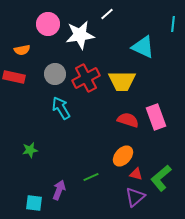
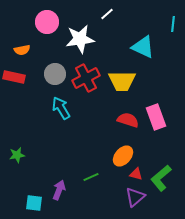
pink circle: moved 1 px left, 2 px up
white star: moved 4 px down
green star: moved 13 px left, 5 px down
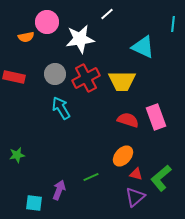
orange semicircle: moved 4 px right, 13 px up
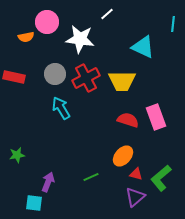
white star: rotated 16 degrees clockwise
purple arrow: moved 11 px left, 8 px up
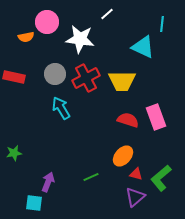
cyan line: moved 11 px left
green star: moved 3 px left, 2 px up
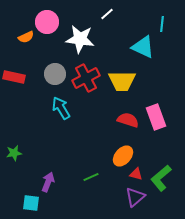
orange semicircle: rotated 14 degrees counterclockwise
cyan square: moved 3 px left
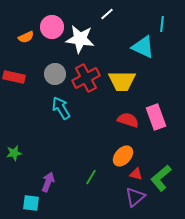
pink circle: moved 5 px right, 5 px down
green line: rotated 35 degrees counterclockwise
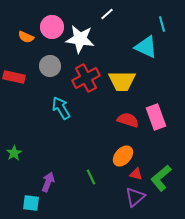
cyan line: rotated 21 degrees counterclockwise
orange semicircle: rotated 49 degrees clockwise
cyan triangle: moved 3 px right
gray circle: moved 5 px left, 8 px up
green star: rotated 21 degrees counterclockwise
green line: rotated 56 degrees counterclockwise
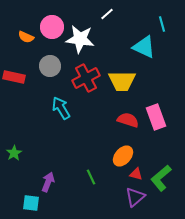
cyan triangle: moved 2 px left
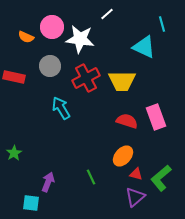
red semicircle: moved 1 px left, 1 px down
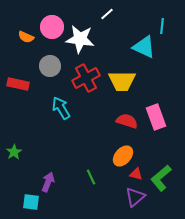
cyan line: moved 2 px down; rotated 21 degrees clockwise
red rectangle: moved 4 px right, 7 px down
green star: moved 1 px up
cyan square: moved 1 px up
